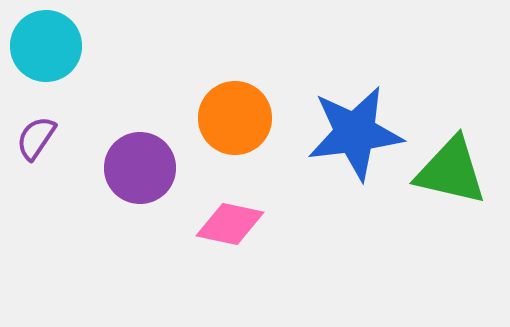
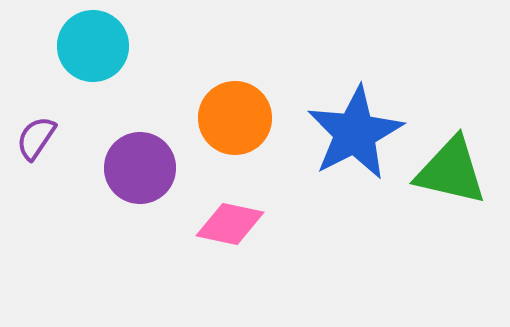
cyan circle: moved 47 px right
blue star: rotated 20 degrees counterclockwise
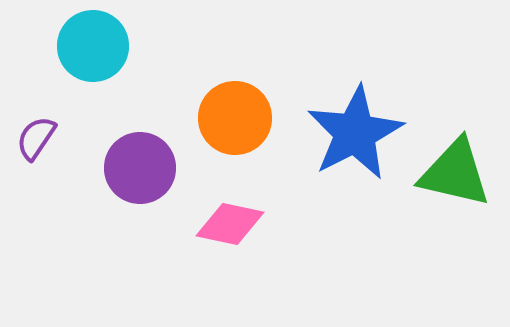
green triangle: moved 4 px right, 2 px down
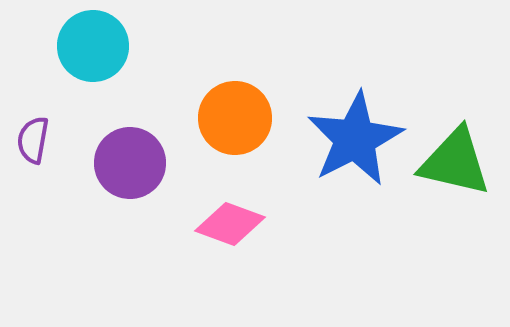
blue star: moved 6 px down
purple semicircle: moved 3 px left, 2 px down; rotated 24 degrees counterclockwise
purple circle: moved 10 px left, 5 px up
green triangle: moved 11 px up
pink diamond: rotated 8 degrees clockwise
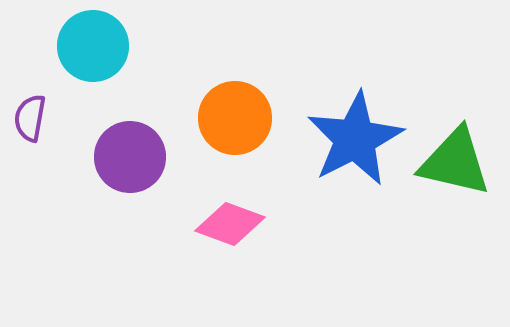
purple semicircle: moved 3 px left, 22 px up
purple circle: moved 6 px up
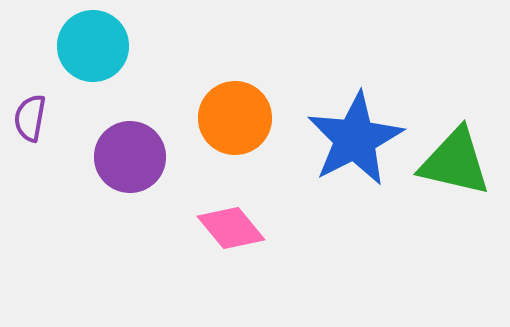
pink diamond: moved 1 px right, 4 px down; rotated 30 degrees clockwise
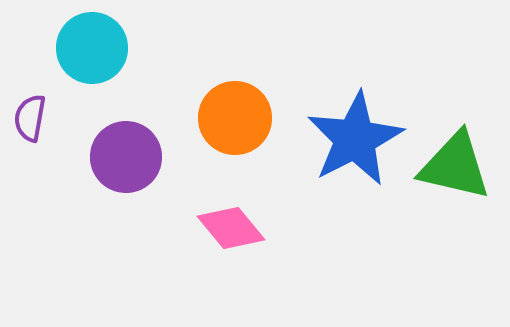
cyan circle: moved 1 px left, 2 px down
purple circle: moved 4 px left
green triangle: moved 4 px down
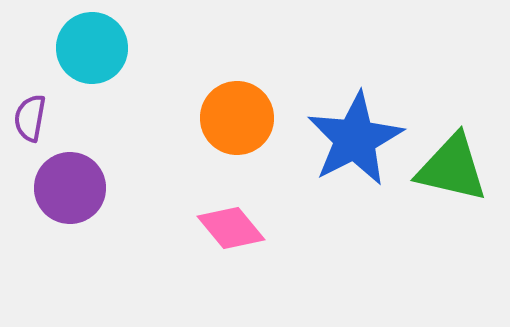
orange circle: moved 2 px right
purple circle: moved 56 px left, 31 px down
green triangle: moved 3 px left, 2 px down
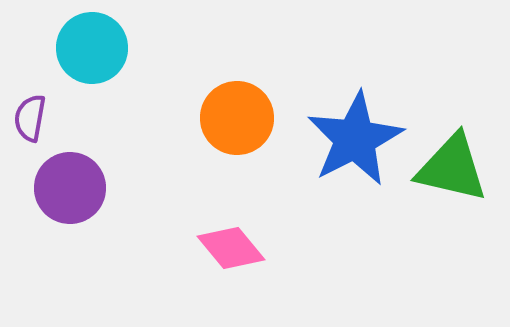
pink diamond: moved 20 px down
